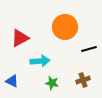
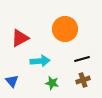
orange circle: moved 2 px down
black line: moved 7 px left, 10 px down
blue triangle: rotated 24 degrees clockwise
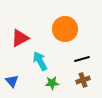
cyan arrow: rotated 114 degrees counterclockwise
green star: rotated 16 degrees counterclockwise
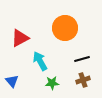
orange circle: moved 1 px up
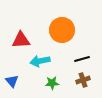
orange circle: moved 3 px left, 2 px down
red triangle: moved 1 px right, 2 px down; rotated 24 degrees clockwise
cyan arrow: rotated 72 degrees counterclockwise
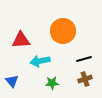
orange circle: moved 1 px right, 1 px down
black line: moved 2 px right
brown cross: moved 2 px right, 1 px up
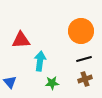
orange circle: moved 18 px right
cyan arrow: rotated 108 degrees clockwise
blue triangle: moved 2 px left, 1 px down
